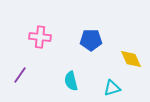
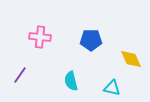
cyan triangle: rotated 30 degrees clockwise
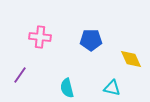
cyan semicircle: moved 4 px left, 7 px down
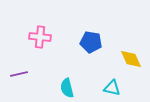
blue pentagon: moved 2 px down; rotated 10 degrees clockwise
purple line: moved 1 px left, 1 px up; rotated 42 degrees clockwise
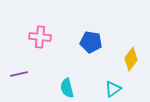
yellow diamond: rotated 60 degrees clockwise
cyan triangle: moved 1 px right, 1 px down; rotated 48 degrees counterclockwise
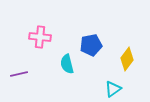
blue pentagon: moved 3 px down; rotated 20 degrees counterclockwise
yellow diamond: moved 4 px left
cyan semicircle: moved 24 px up
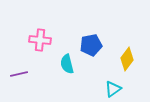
pink cross: moved 3 px down
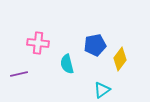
pink cross: moved 2 px left, 3 px down
blue pentagon: moved 4 px right
yellow diamond: moved 7 px left
cyan triangle: moved 11 px left, 1 px down
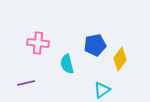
purple line: moved 7 px right, 9 px down
